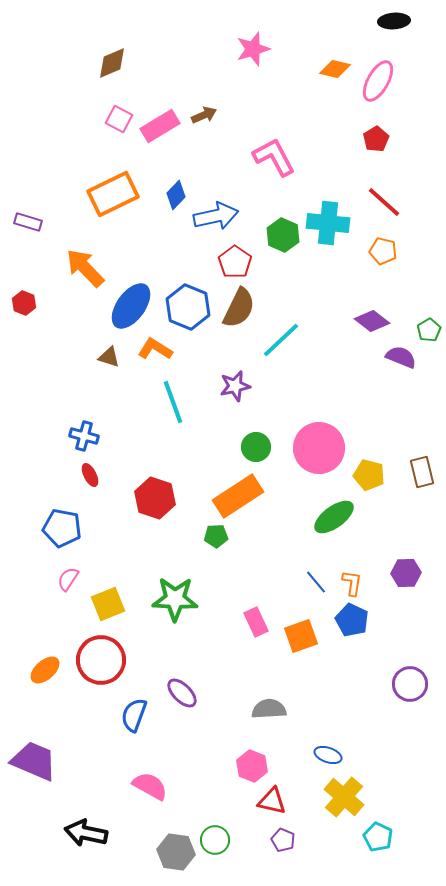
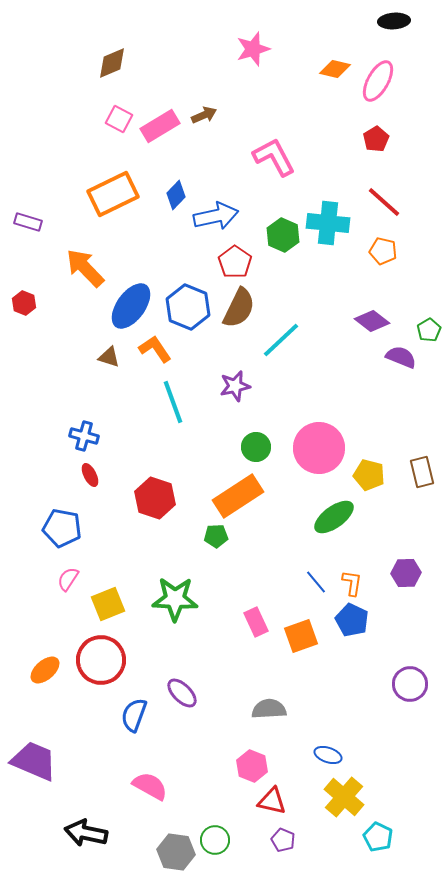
orange L-shape at (155, 349): rotated 24 degrees clockwise
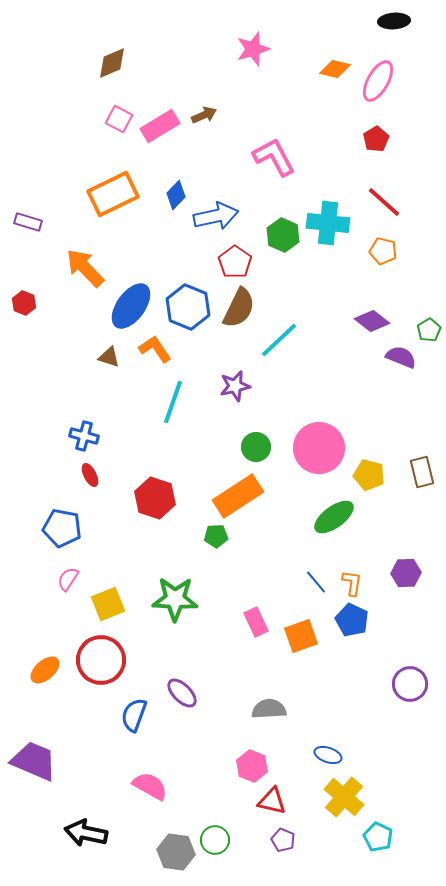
cyan line at (281, 340): moved 2 px left
cyan line at (173, 402): rotated 39 degrees clockwise
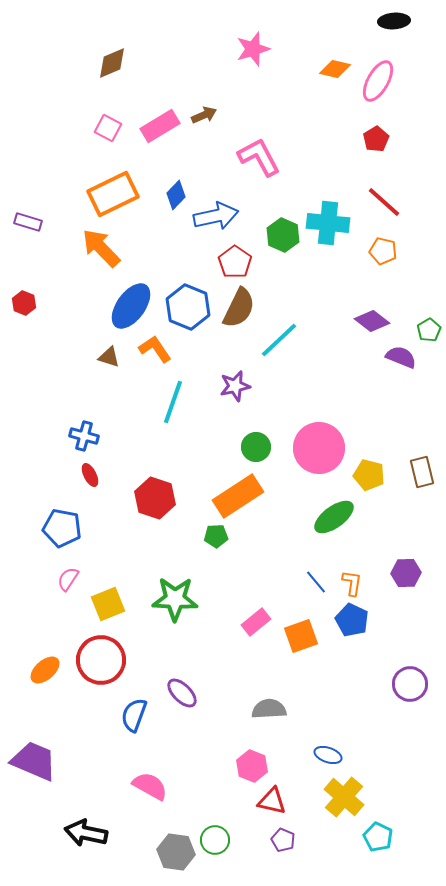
pink square at (119, 119): moved 11 px left, 9 px down
pink L-shape at (274, 157): moved 15 px left
orange arrow at (85, 268): moved 16 px right, 20 px up
pink rectangle at (256, 622): rotated 76 degrees clockwise
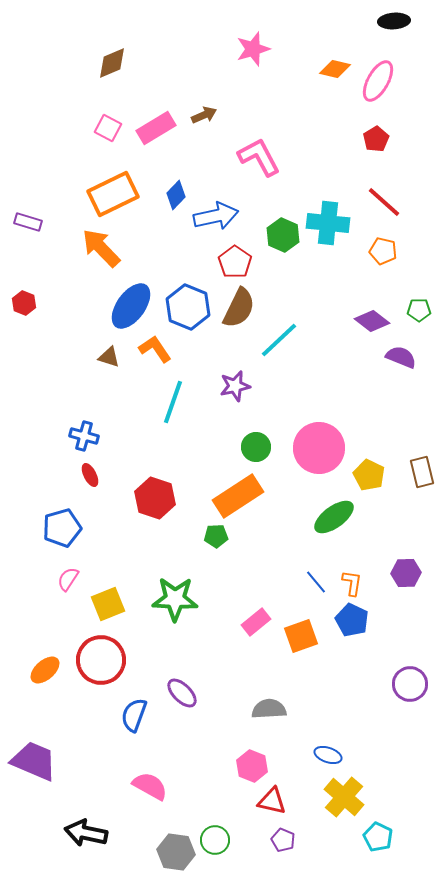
pink rectangle at (160, 126): moved 4 px left, 2 px down
green pentagon at (429, 330): moved 10 px left, 20 px up; rotated 30 degrees clockwise
yellow pentagon at (369, 475): rotated 12 degrees clockwise
blue pentagon at (62, 528): rotated 27 degrees counterclockwise
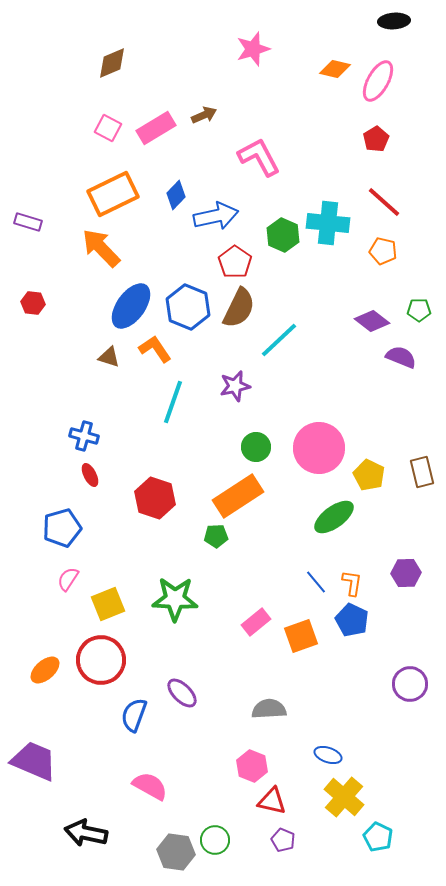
red hexagon at (24, 303): moved 9 px right; rotated 15 degrees counterclockwise
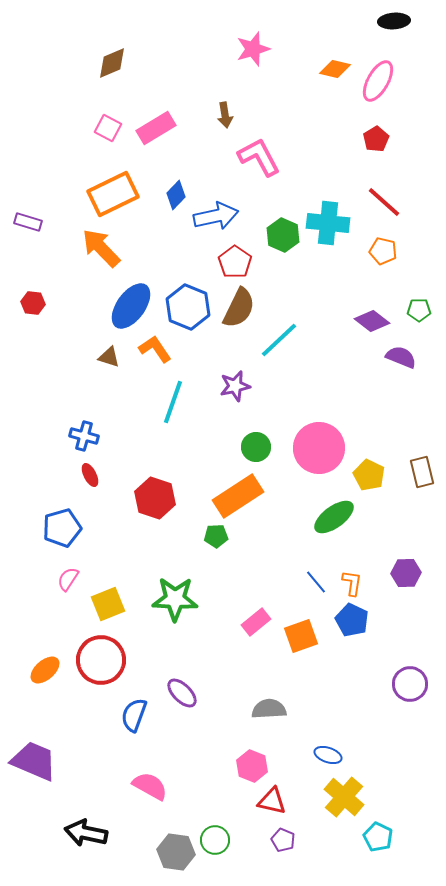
brown arrow at (204, 115): moved 21 px right; rotated 105 degrees clockwise
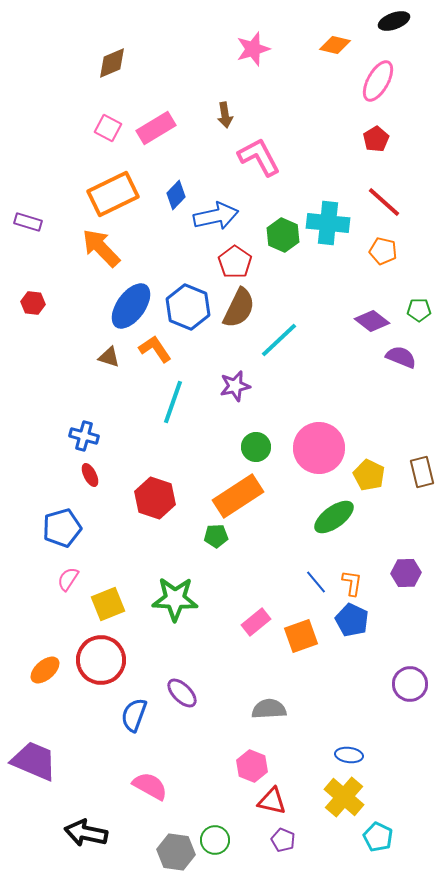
black ellipse at (394, 21): rotated 16 degrees counterclockwise
orange diamond at (335, 69): moved 24 px up
blue ellipse at (328, 755): moved 21 px right; rotated 12 degrees counterclockwise
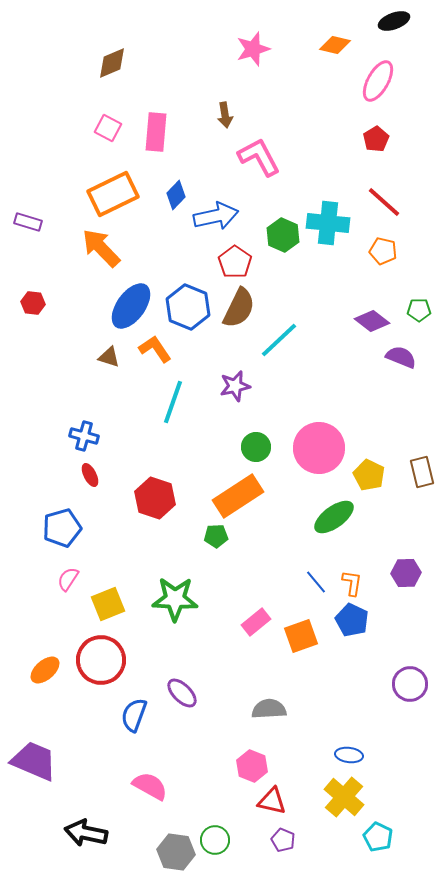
pink rectangle at (156, 128): moved 4 px down; rotated 54 degrees counterclockwise
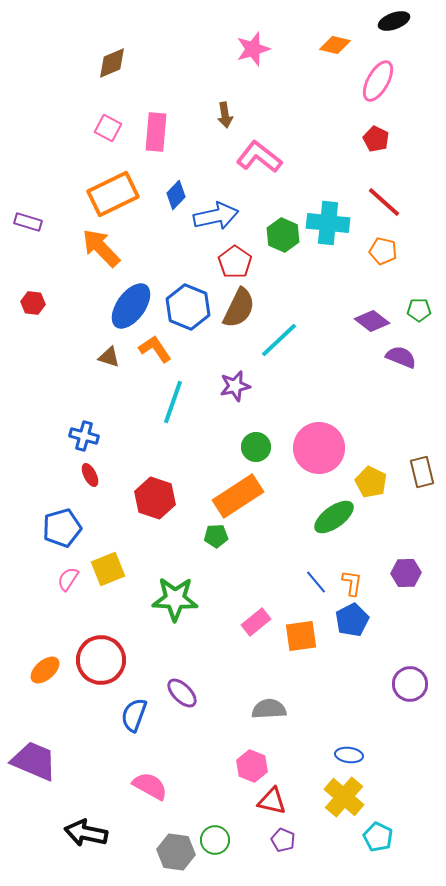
red pentagon at (376, 139): rotated 15 degrees counterclockwise
pink L-shape at (259, 157): rotated 24 degrees counterclockwise
yellow pentagon at (369, 475): moved 2 px right, 7 px down
yellow square at (108, 604): moved 35 px up
blue pentagon at (352, 620): rotated 20 degrees clockwise
orange square at (301, 636): rotated 12 degrees clockwise
